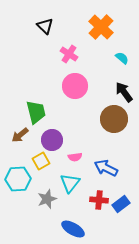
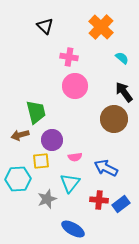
pink cross: moved 3 px down; rotated 24 degrees counterclockwise
brown arrow: rotated 24 degrees clockwise
yellow square: rotated 24 degrees clockwise
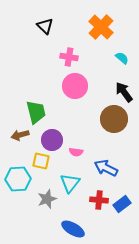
pink semicircle: moved 1 px right, 5 px up; rotated 16 degrees clockwise
yellow square: rotated 18 degrees clockwise
blue rectangle: moved 1 px right
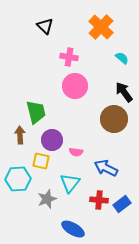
brown arrow: rotated 102 degrees clockwise
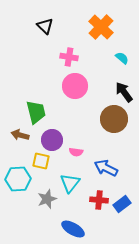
brown arrow: rotated 72 degrees counterclockwise
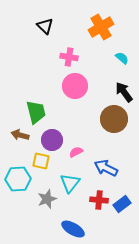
orange cross: rotated 15 degrees clockwise
pink semicircle: rotated 144 degrees clockwise
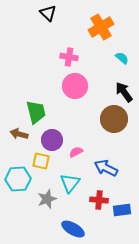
black triangle: moved 3 px right, 13 px up
brown arrow: moved 1 px left, 1 px up
blue rectangle: moved 6 px down; rotated 30 degrees clockwise
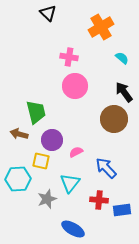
blue arrow: rotated 20 degrees clockwise
